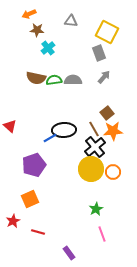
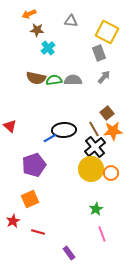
orange circle: moved 2 px left, 1 px down
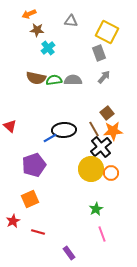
black cross: moved 6 px right
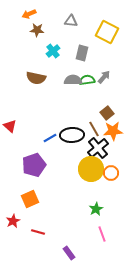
cyan cross: moved 5 px right, 3 px down
gray rectangle: moved 17 px left; rotated 35 degrees clockwise
green semicircle: moved 33 px right
black ellipse: moved 8 px right, 5 px down
black cross: moved 3 px left, 1 px down
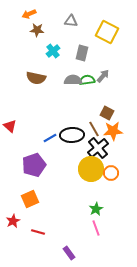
gray arrow: moved 1 px left, 1 px up
brown square: rotated 24 degrees counterclockwise
pink line: moved 6 px left, 6 px up
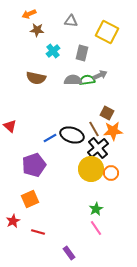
gray arrow: moved 3 px left, 1 px up; rotated 24 degrees clockwise
black ellipse: rotated 20 degrees clockwise
pink line: rotated 14 degrees counterclockwise
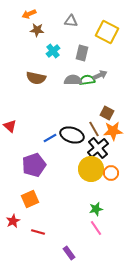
green star: rotated 16 degrees clockwise
